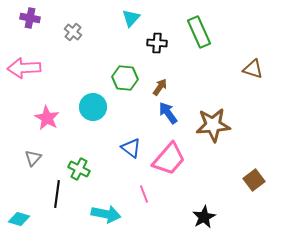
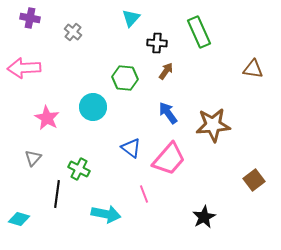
brown triangle: rotated 10 degrees counterclockwise
brown arrow: moved 6 px right, 16 px up
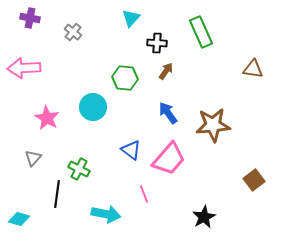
green rectangle: moved 2 px right
blue triangle: moved 2 px down
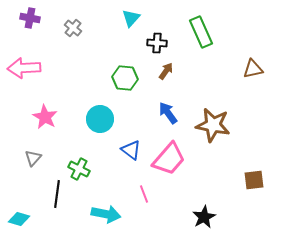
gray cross: moved 4 px up
brown triangle: rotated 20 degrees counterclockwise
cyan circle: moved 7 px right, 12 px down
pink star: moved 2 px left, 1 px up
brown star: rotated 16 degrees clockwise
brown square: rotated 30 degrees clockwise
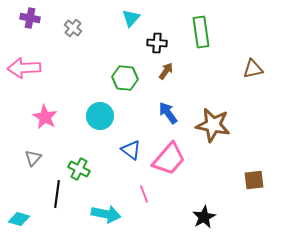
green rectangle: rotated 16 degrees clockwise
cyan circle: moved 3 px up
